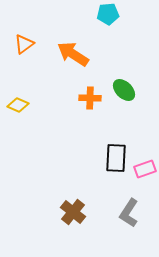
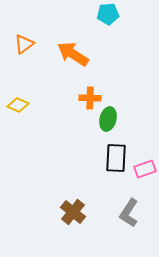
green ellipse: moved 16 px left, 29 px down; rotated 60 degrees clockwise
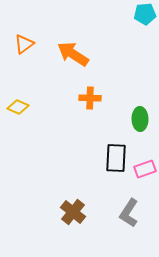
cyan pentagon: moved 37 px right
yellow diamond: moved 2 px down
green ellipse: moved 32 px right; rotated 15 degrees counterclockwise
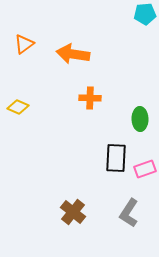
orange arrow: rotated 24 degrees counterclockwise
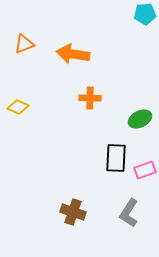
orange triangle: rotated 15 degrees clockwise
green ellipse: rotated 65 degrees clockwise
pink rectangle: moved 1 px down
brown cross: rotated 20 degrees counterclockwise
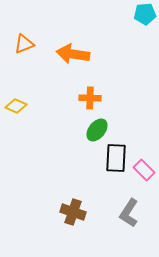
yellow diamond: moved 2 px left, 1 px up
green ellipse: moved 43 px left, 11 px down; rotated 25 degrees counterclockwise
pink rectangle: moved 1 px left; rotated 65 degrees clockwise
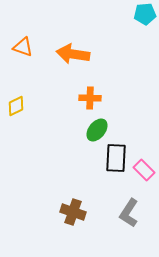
orange triangle: moved 1 px left, 3 px down; rotated 40 degrees clockwise
yellow diamond: rotated 50 degrees counterclockwise
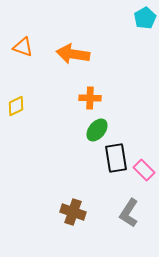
cyan pentagon: moved 4 px down; rotated 25 degrees counterclockwise
black rectangle: rotated 12 degrees counterclockwise
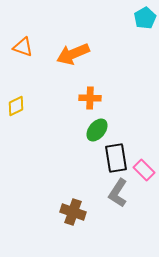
orange arrow: rotated 32 degrees counterclockwise
gray L-shape: moved 11 px left, 20 px up
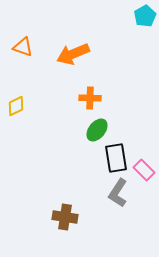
cyan pentagon: moved 2 px up
brown cross: moved 8 px left, 5 px down; rotated 10 degrees counterclockwise
